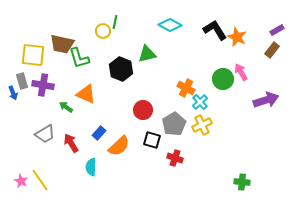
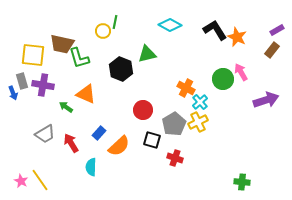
yellow cross: moved 4 px left, 3 px up
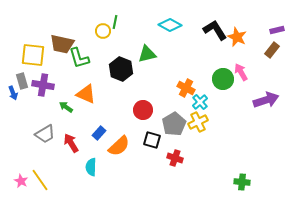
purple rectangle: rotated 16 degrees clockwise
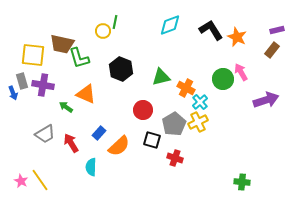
cyan diamond: rotated 50 degrees counterclockwise
black L-shape: moved 4 px left
green triangle: moved 14 px right, 23 px down
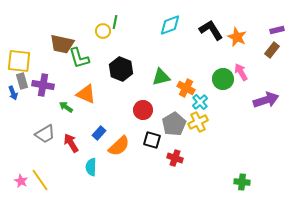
yellow square: moved 14 px left, 6 px down
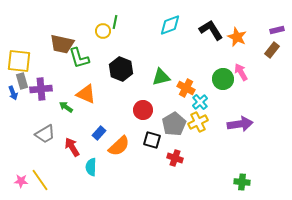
purple cross: moved 2 px left, 4 px down; rotated 15 degrees counterclockwise
purple arrow: moved 26 px left, 24 px down; rotated 10 degrees clockwise
red arrow: moved 1 px right, 4 px down
pink star: rotated 24 degrees counterclockwise
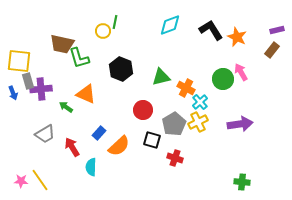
gray rectangle: moved 6 px right
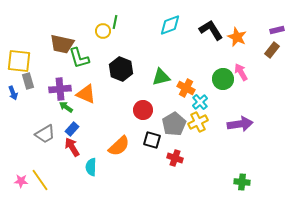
purple cross: moved 19 px right
blue rectangle: moved 27 px left, 4 px up
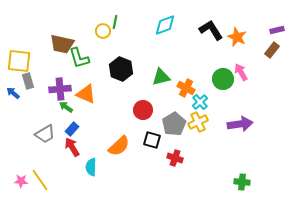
cyan diamond: moved 5 px left
blue arrow: rotated 152 degrees clockwise
